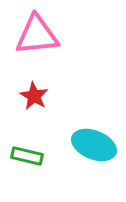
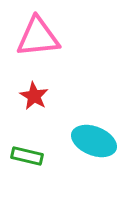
pink triangle: moved 1 px right, 2 px down
cyan ellipse: moved 4 px up
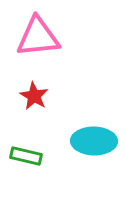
cyan ellipse: rotated 21 degrees counterclockwise
green rectangle: moved 1 px left
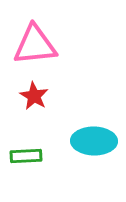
pink triangle: moved 3 px left, 8 px down
green rectangle: rotated 16 degrees counterclockwise
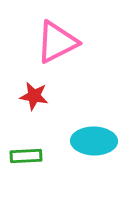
pink triangle: moved 22 px right, 3 px up; rotated 21 degrees counterclockwise
red star: rotated 20 degrees counterclockwise
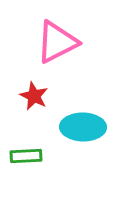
red star: rotated 16 degrees clockwise
cyan ellipse: moved 11 px left, 14 px up
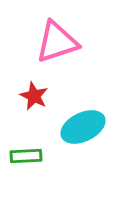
pink triangle: rotated 9 degrees clockwise
cyan ellipse: rotated 27 degrees counterclockwise
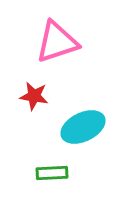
red star: rotated 16 degrees counterclockwise
green rectangle: moved 26 px right, 17 px down
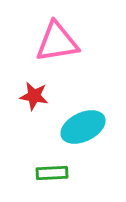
pink triangle: rotated 9 degrees clockwise
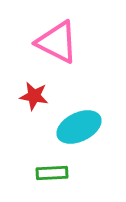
pink triangle: rotated 36 degrees clockwise
cyan ellipse: moved 4 px left
